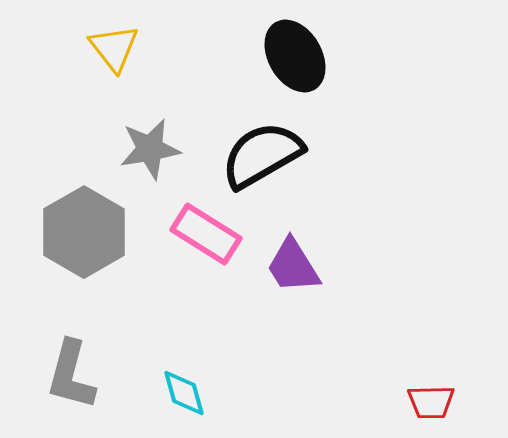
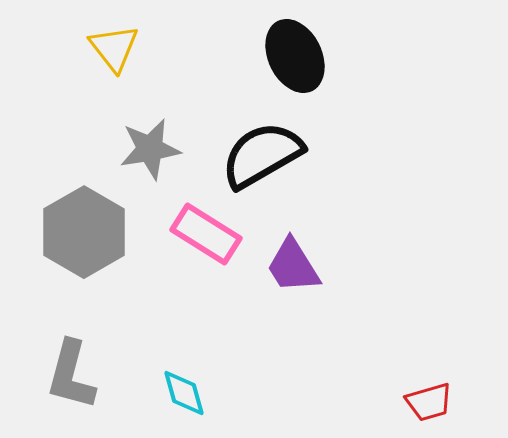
black ellipse: rotated 4 degrees clockwise
red trapezoid: moved 2 px left; rotated 15 degrees counterclockwise
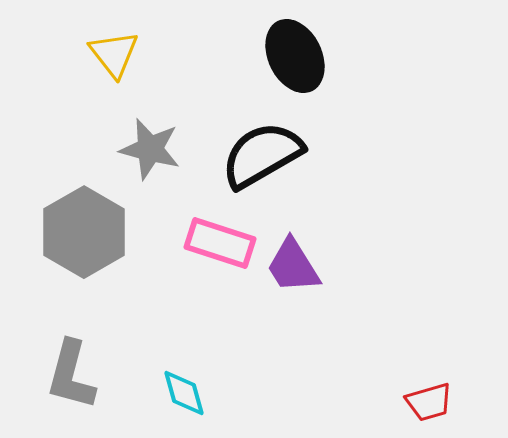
yellow triangle: moved 6 px down
gray star: rotated 24 degrees clockwise
pink rectangle: moved 14 px right, 9 px down; rotated 14 degrees counterclockwise
